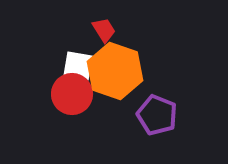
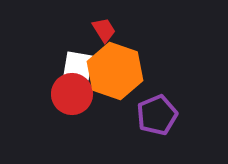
purple pentagon: rotated 27 degrees clockwise
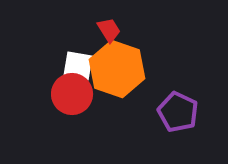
red trapezoid: moved 5 px right
orange hexagon: moved 2 px right, 2 px up
purple pentagon: moved 21 px right, 3 px up; rotated 24 degrees counterclockwise
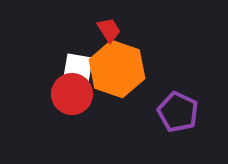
white square: moved 2 px down
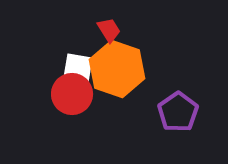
purple pentagon: rotated 12 degrees clockwise
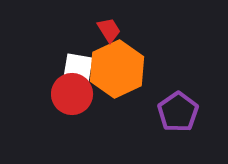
orange hexagon: rotated 16 degrees clockwise
